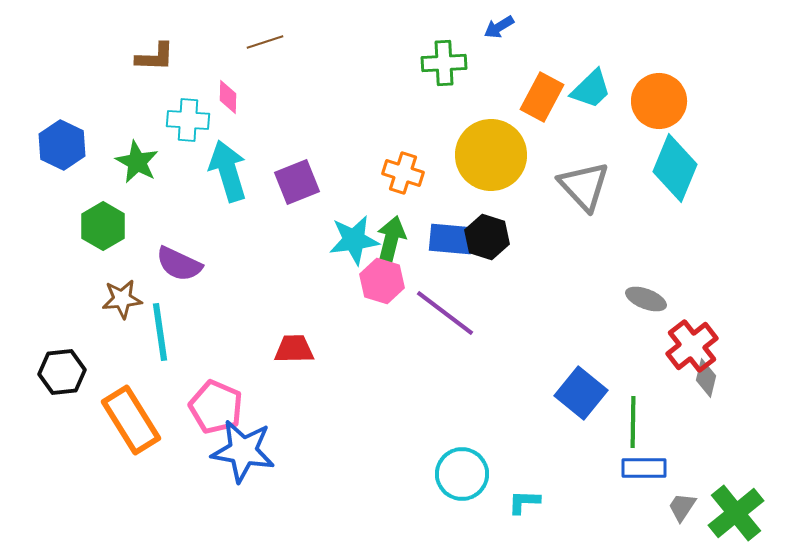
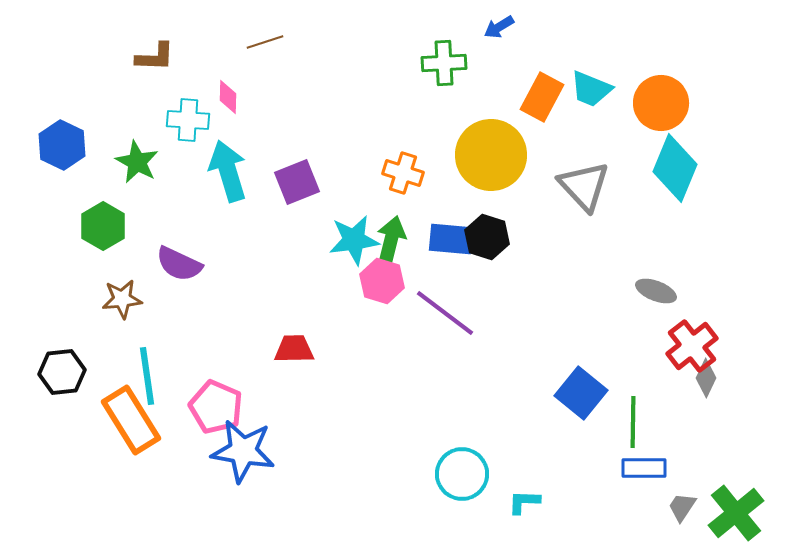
cyan trapezoid at (591, 89): rotated 66 degrees clockwise
orange circle at (659, 101): moved 2 px right, 2 px down
gray ellipse at (646, 299): moved 10 px right, 8 px up
cyan line at (160, 332): moved 13 px left, 44 px down
gray diamond at (706, 378): rotated 12 degrees clockwise
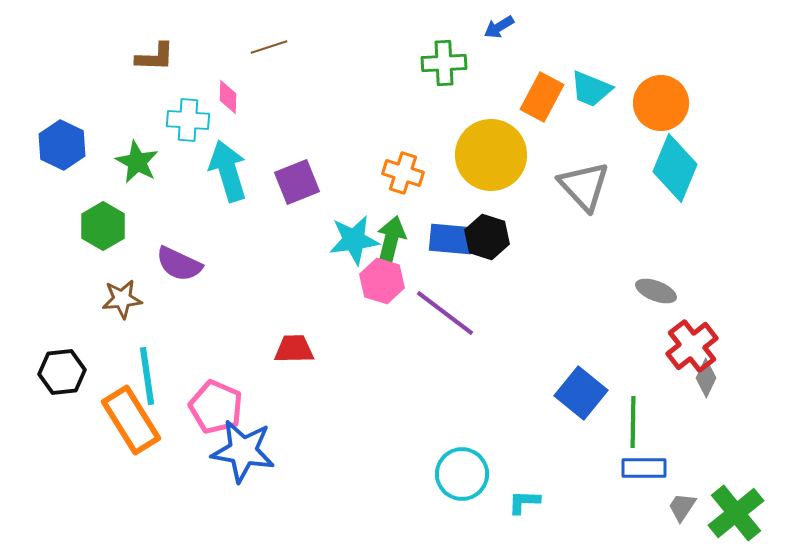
brown line at (265, 42): moved 4 px right, 5 px down
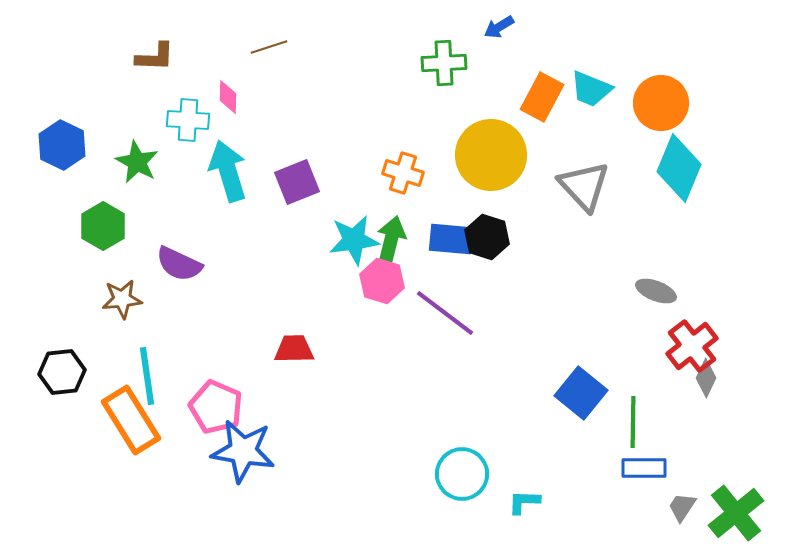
cyan diamond at (675, 168): moved 4 px right
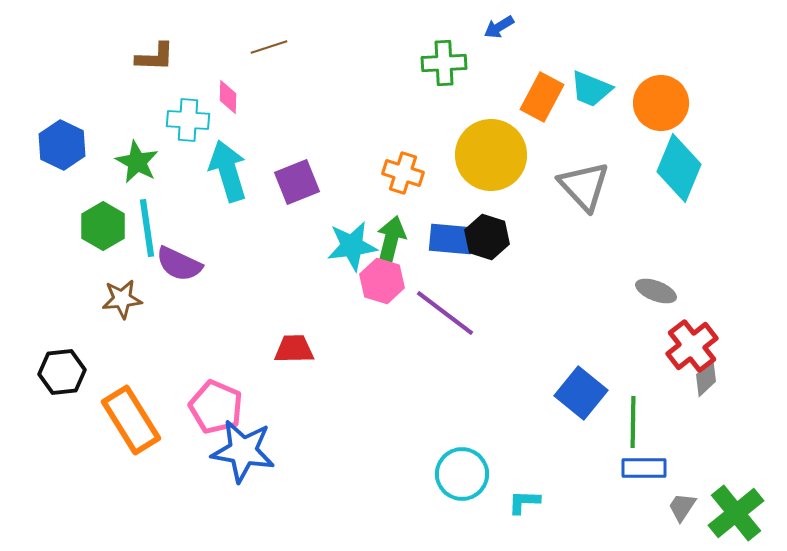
cyan star at (354, 240): moved 2 px left, 6 px down
cyan line at (147, 376): moved 148 px up
gray diamond at (706, 378): rotated 21 degrees clockwise
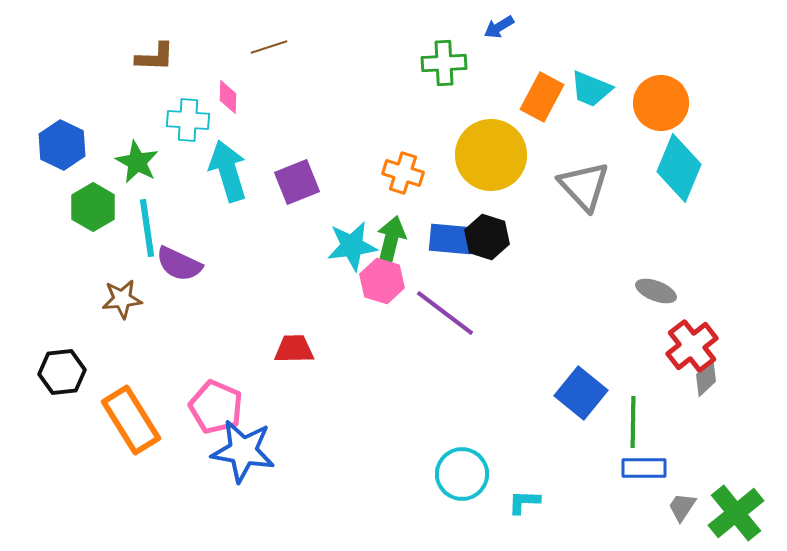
green hexagon at (103, 226): moved 10 px left, 19 px up
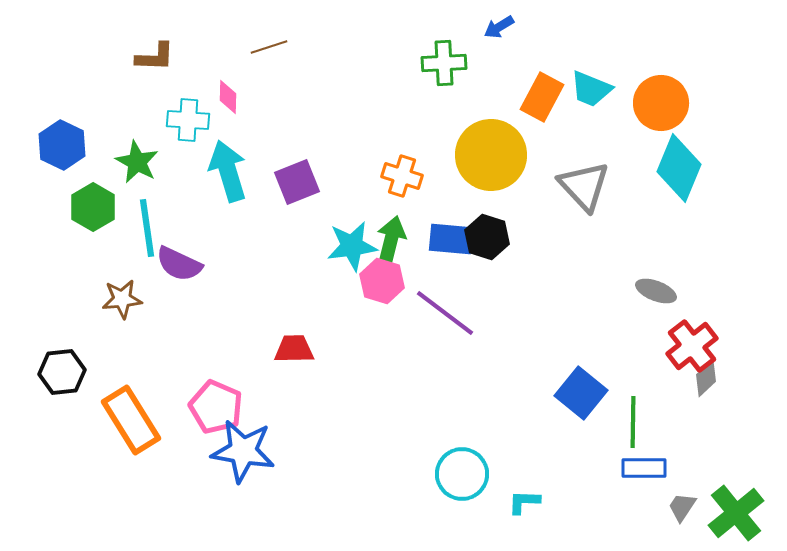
orange cross at (403, 173): moved 1 px left, 3 px down
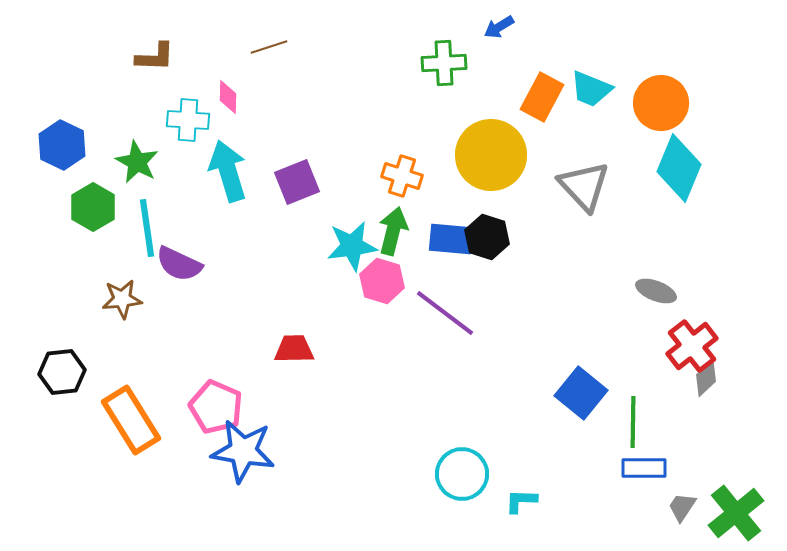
green arrow at (391, 240): moved 2 px right, 9 px up
cyan L-shape at (524, 502): moved 3 px left, 1 px up
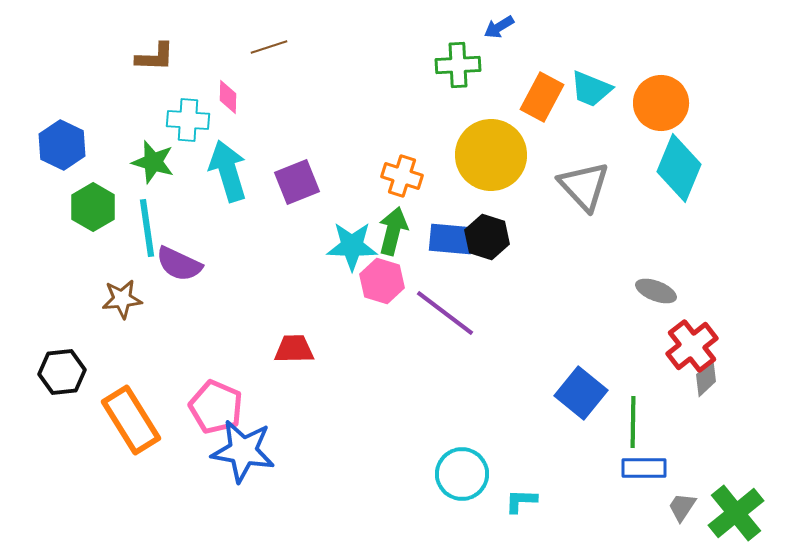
green cross at (444, 63): moved 14 px right, 2 px down
green star at (137, 162): moved 16 px right; rotated 12 degrees counterclockwise
cyan star at (352, 246): rotated 9 degrees clockwise
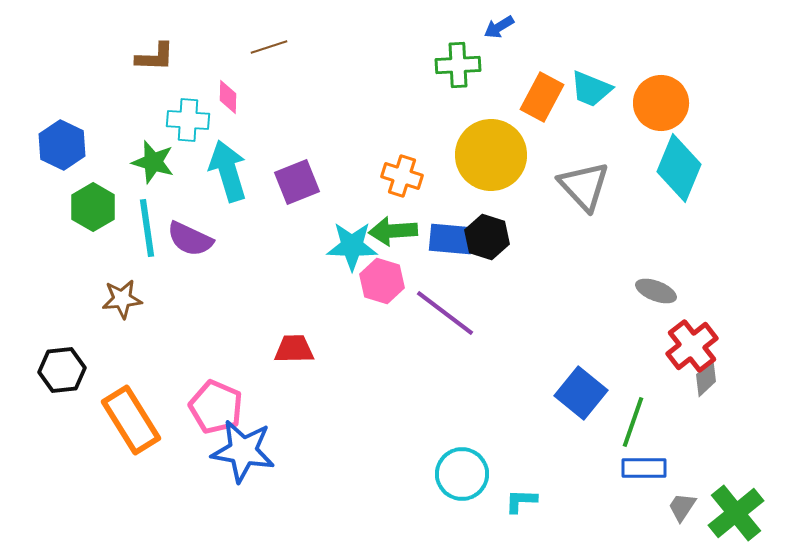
green arrow at (393, 231): rotated 108 degrees counterclockwise
purple semicircle at (179, 264): moved 11 px right, 25 px up
black hexagon at (62, 372): moved 2 px up
green line at (633, 422): rotated 18 degrees clockwise
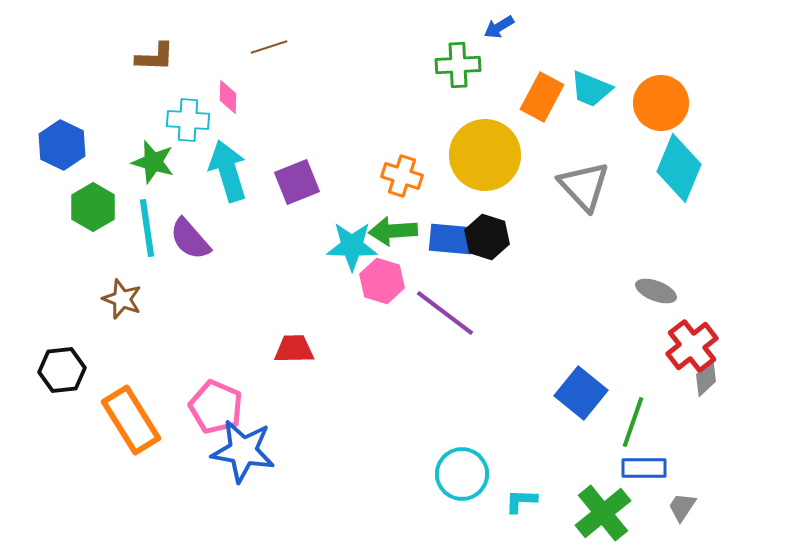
yellow circle at (491, 155): moved 6 px left
purple semicircle at (190, 239): rotated 24 degrees clockwise
brown star at (122, 299): rotated 27 degrees clockwise
green cross at (736, 513): moved 133 px left
